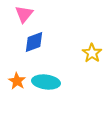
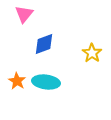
blue diamond: moved 10 px right, 2 px down
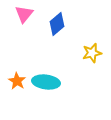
blue diamond: moved 13 px right, 20 px up; rotated 20 degrees counterclockwise
yellow star: rotated 24 degrees clockwise
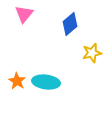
blue diamond: moved 13 px right
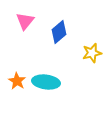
pink triangle: moved 1 px right, 7 px down
blue diamond: moved 11 px left, 8 px down
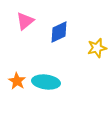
pink triangle: rotated 12 degrees clockwise
blue diamond: rotated 15 degrees clockwise
yellow star: moved 5 px right, 5 px up
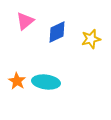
blue diamond: moved 2 px left
yellow star: moved 6 px left, 9 px up
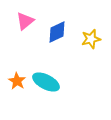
cyan ellipse: rotated 20 degrees clockwise
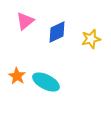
orange star: moved 5 px up
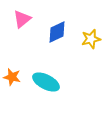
pink triangle: moved 3 px left, 2 px up
orange star: moved 5 px left, 1 px down; rotated 18 degrees counterclockwise
